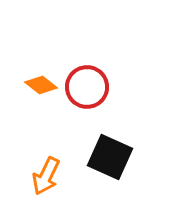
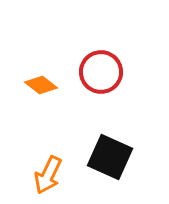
red circle: moved 14 px right, 15 px up
orange arrow: moved 2 px right, 1 px up
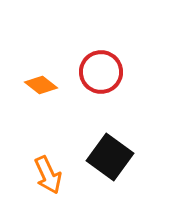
black square: rotated 12 degrees clockwise
orange arrow: rotated 51 degrees counterclockwise
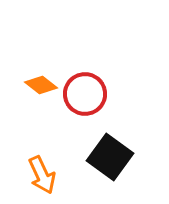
red circle: moved 16 px left, 22 px down
orange arrow: moved 6 px left
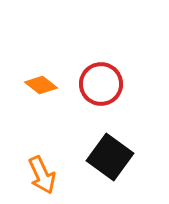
red circle: moved 16 px right, 10 px up
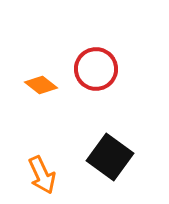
red circle: moved 5 px left, 15 px up
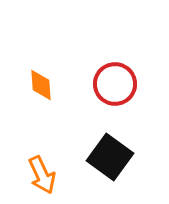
red circle: moved 19 px right, 15 px down
orange diamond: rotated 48 degrees clockwise
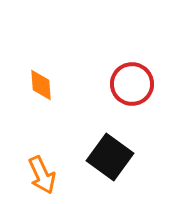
red circle: moved 17 px right
